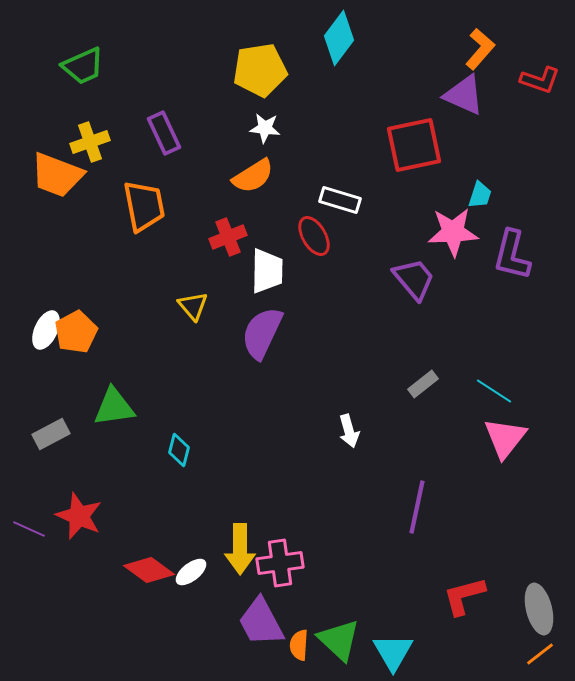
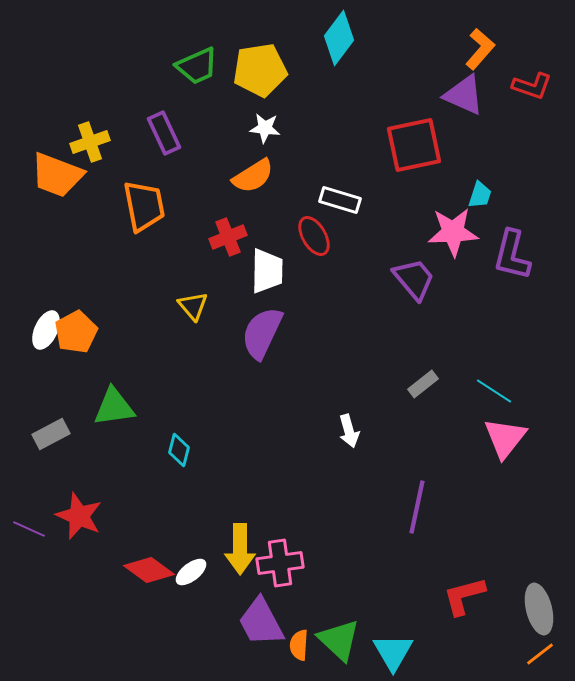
green trapezoid at (83, 66): moved 114 px right
red L-shape at (540, 80): moved 8 px left, 6 px down
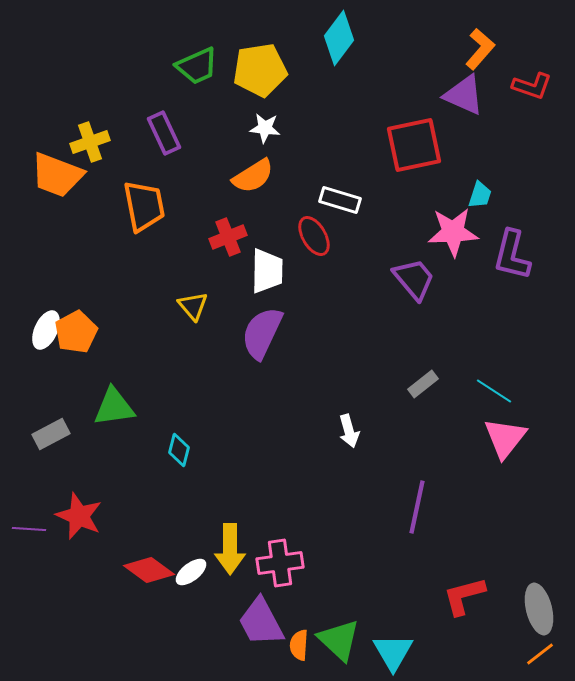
purple line at (29, 529): rotated 20 degrees counterclockwise
yellow arrow at (240, 549): moved 10 px left
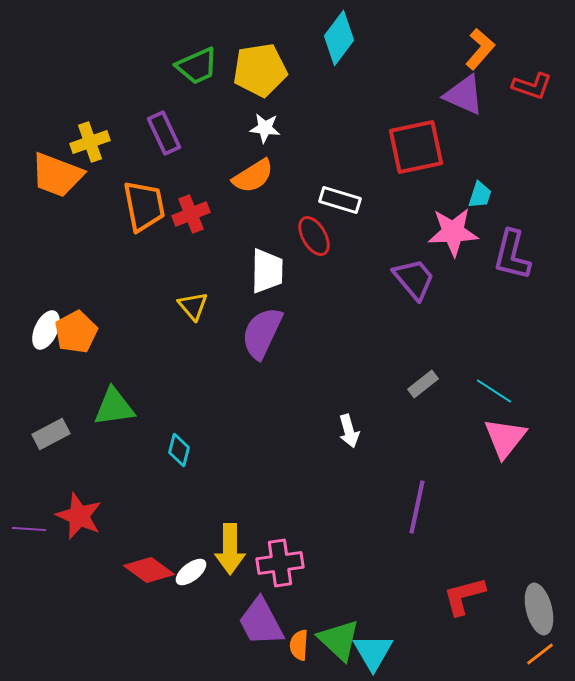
red square at (414, 145): moved 2 px right, 2 px down
red cross at (228, 237): moved 37 px left, 23 px up
cyan triangle at (393, 652): moved 20 px left
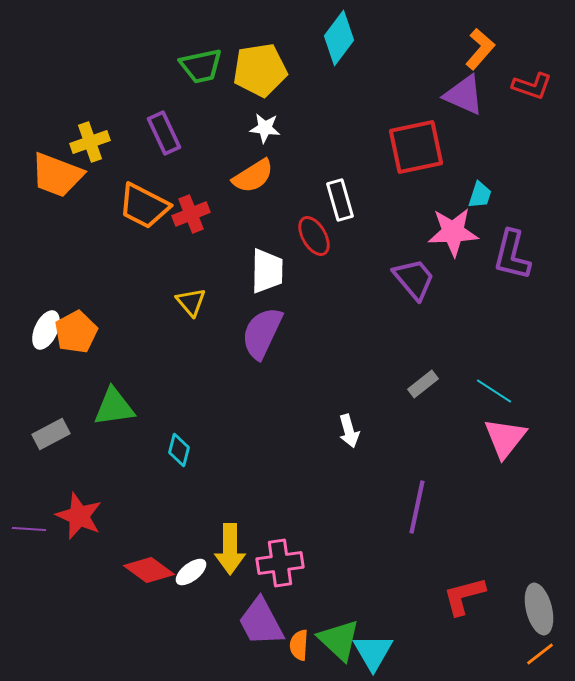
green trapezoid at (197, 66): moved 4 px right; rotated 12 degrees clockwise
white rectangle at (340, 200): rotated 57 degrees clockwise
orange trapezoid at (144, 206): rotated 128 degrees clockwise
yellow triangle at (193, 306): moved 2 px left, 4 px up
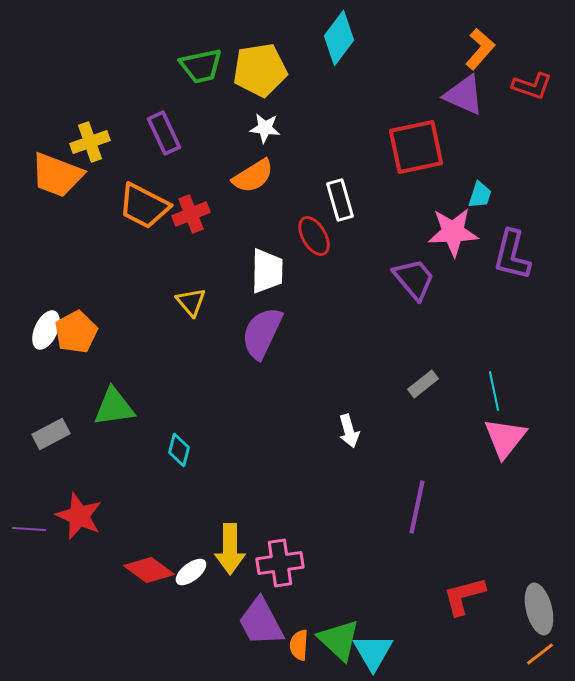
cyan line at (494, 391): rotated 45 degrees clockwise
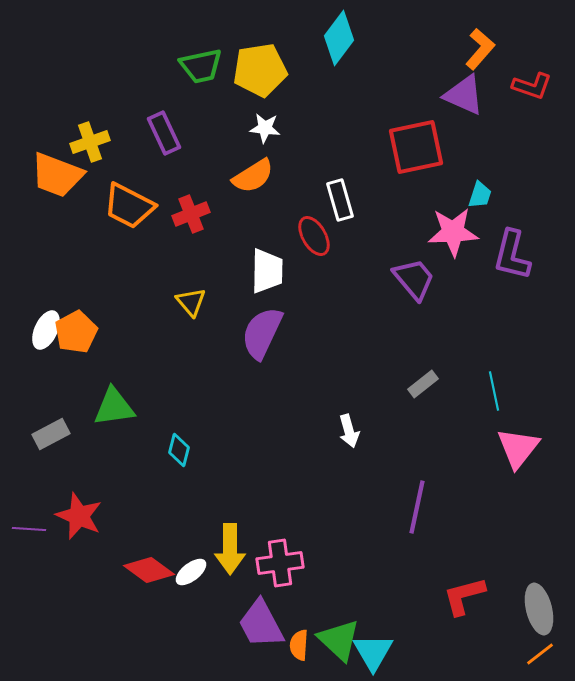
orange trapezoid at (144, 206): moved 15 px left
pink triangle at (505, 438): moved 13 px right, 10 px down
purple trapezoid at (261, 622): moved 2 px down
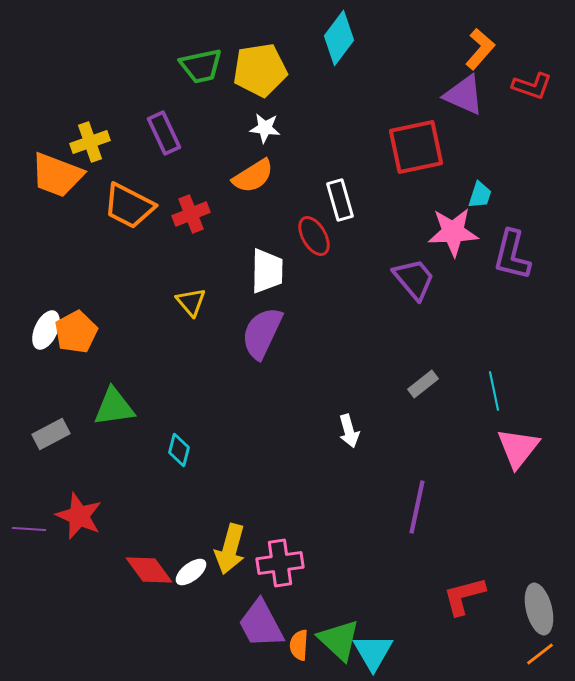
yellow arrow at (230, 549): rotated 15 degrees clockwise
red diamond at (149, 570): rotated 18 degrees clockwise
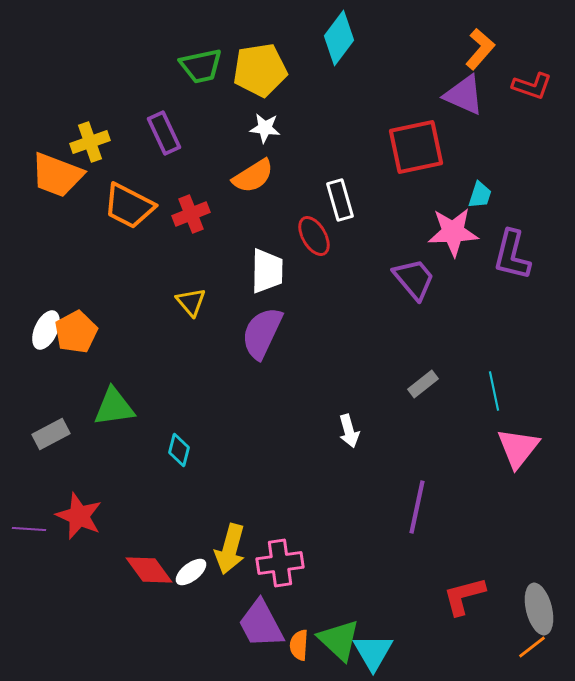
orange line at (540, 654): moved 8 px left, 7 px up
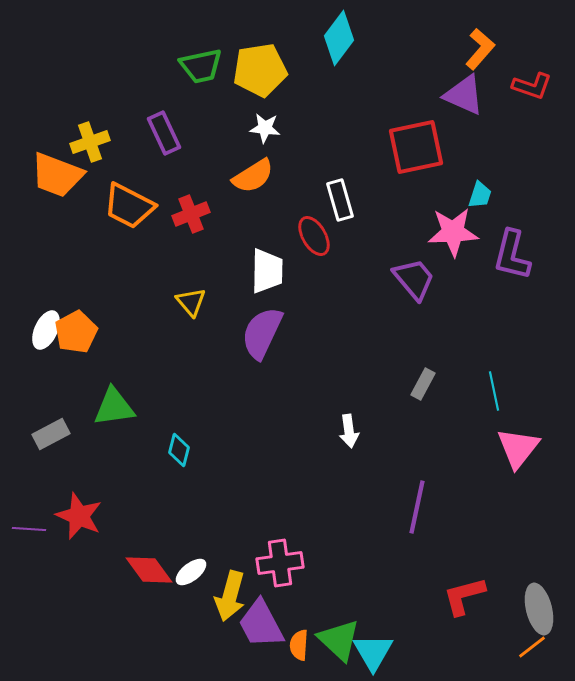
gray rectangle at (423, 384): rotated 24 degrees counterclockwise
white arrow at (349, 431): rotated 8 degrees clockwise
yellow arrow at (230, 549): moved 47 px down
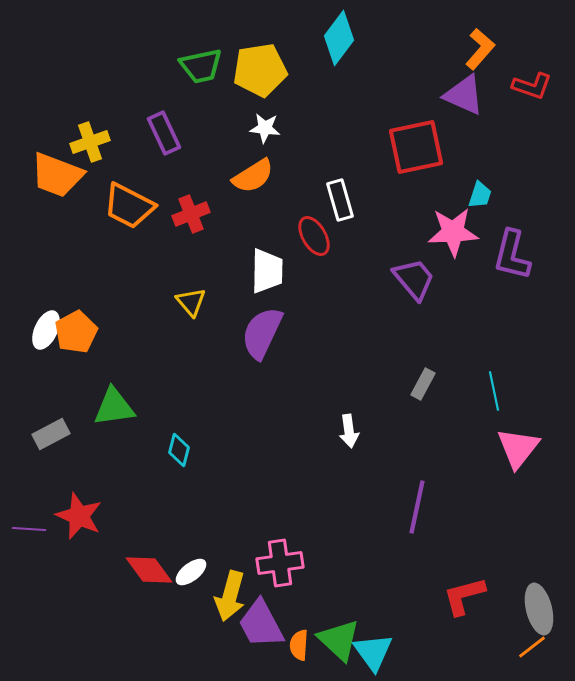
cyan triangle at (373, 652): rotated 6 degrees counterclockwise
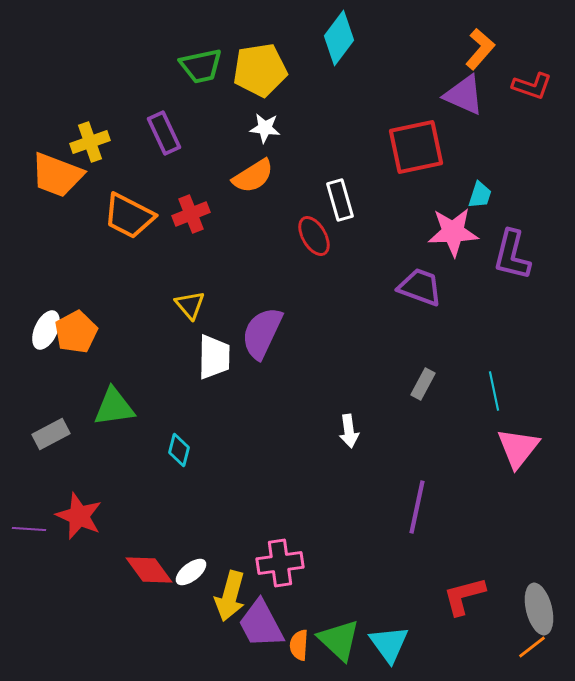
orange trapezoid at (129, 206): moved 10 px down
white trapezoid at (267, 271): moved 53 px left, 86 px down
purple trapezoid at (414, 279): moved 6 px right, 8 px down; rotated 30 degrees counterclockwise
yellow triangle at (191, 302): moved 1 px left, 3 px down
cyan triangle at (373, 652): moved 16 px right, 8 px up
